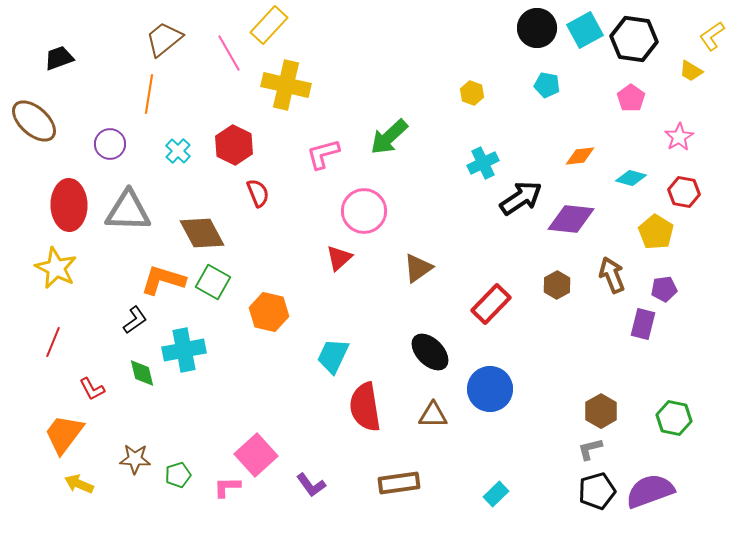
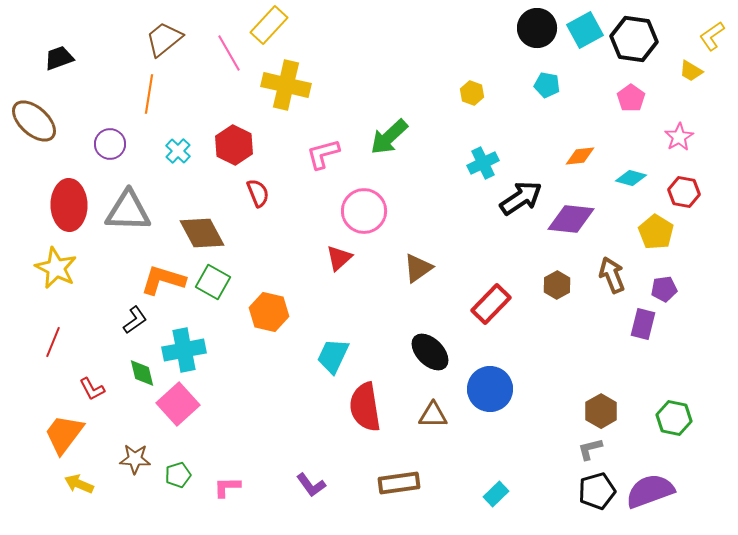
pink square at (256, 455): moved 78 px left, 51 px up
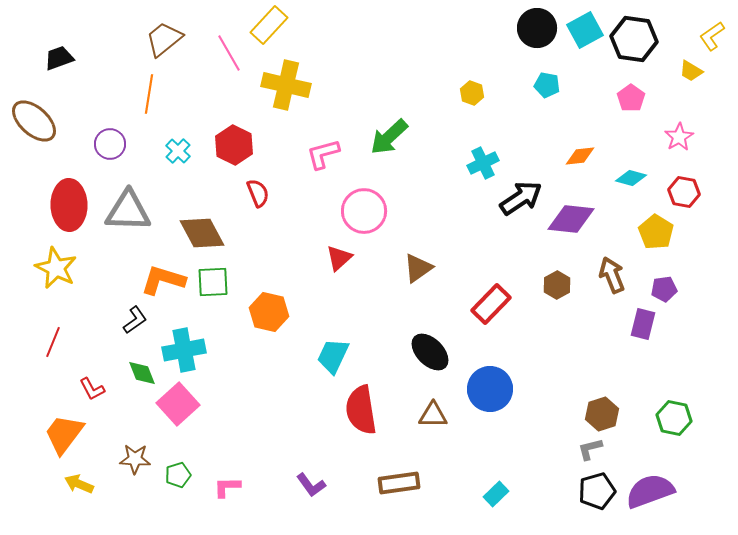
green square at (213, 282): rotated 32 degrees counterclockwise
green diamond at (142, 373): rotated 8 degrees counterclockwise
red semicircle at (365, 407): moved 4 px left, 3 px down
brown hexagon at (601, 411): moved 1 px right, 3 px down; rotated 12 degrees clockwise
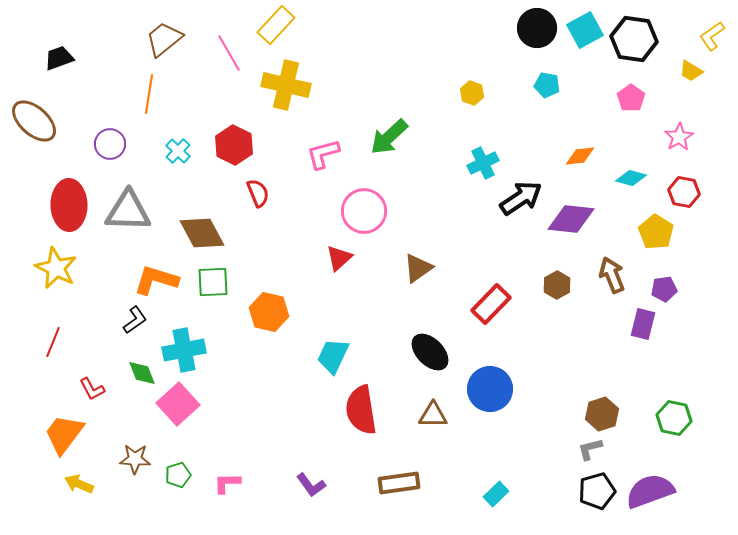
yellow rectangle at (269, 25): moved 7 px right
orange L-shape at (163, 280): moved 7 px left
pink L-shape at (227, 487): moved 4 px up
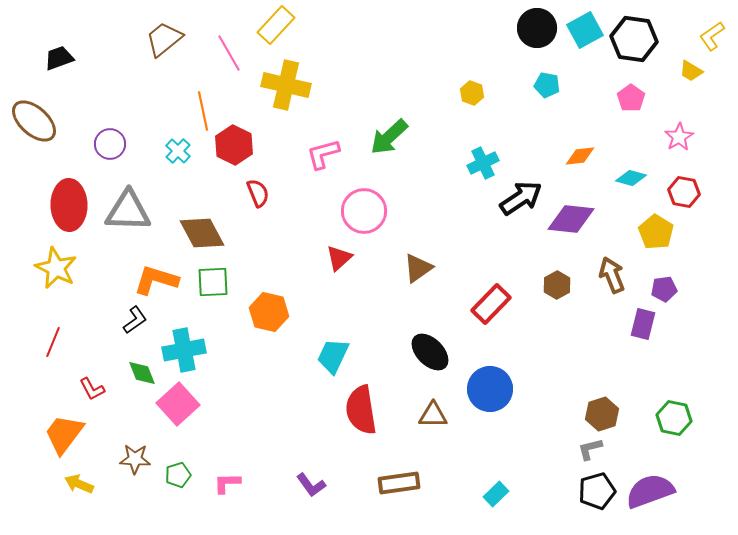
orange line at (149, 94): moved 54 px right, 17 px down; rotated 21 degrees counterclockwise
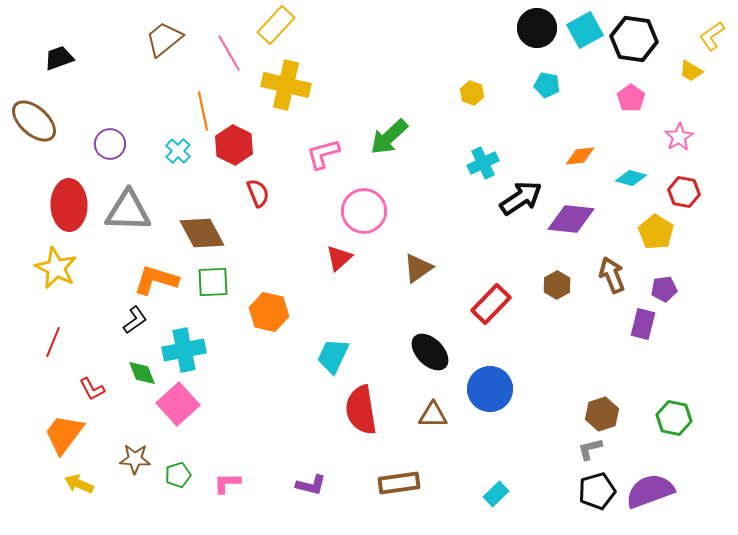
purple L-shape at (311, 485): rotated 40 degrees counterclockwise
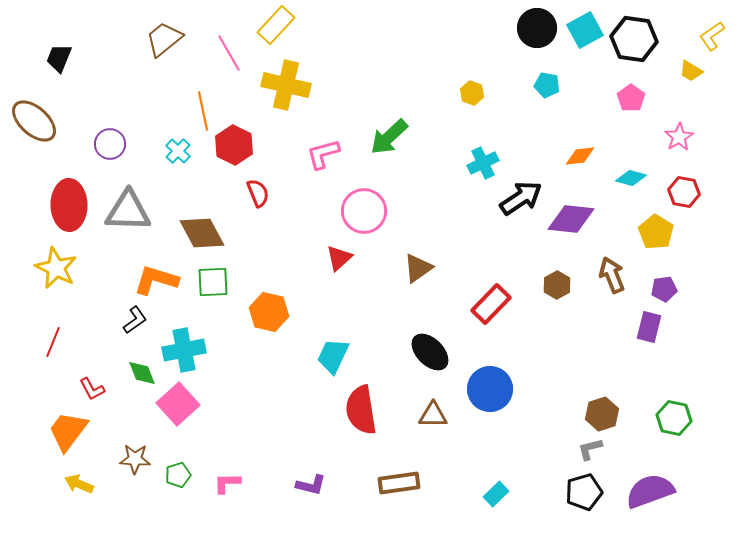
black trapezoid at (59, 58): rotated 48 degrees counterclockwise
purple rectangle at (643, 324): moved 6 px right, 3 px down
orange trapezoid at (64, 434): moved 4 px right, 3 px up
black pentagon at (597, 491): moved 13 px left, 1 px down
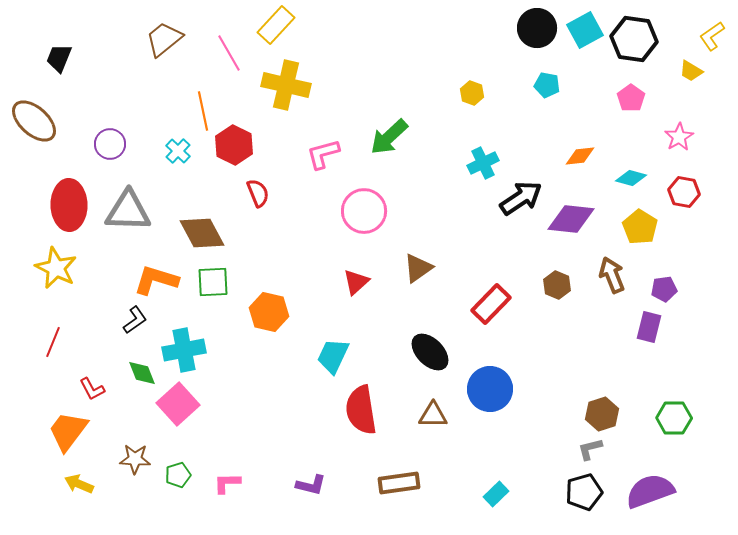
yellow pentagon at (656, 232): moved 16 px left, 5 px up
red triangle at (339, 258): moved 17 px right, 24 px down
brown hexagon at (557, 285): rotated 8 degrees counterclockwise
green hexagon at (674, 418): rotated 12 degrees counterclockwise
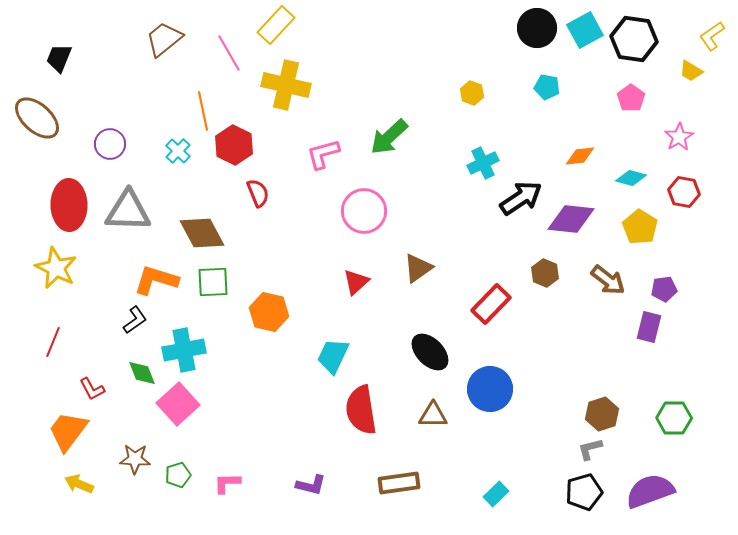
cyan pentagon at (547, 85): moved 2 px down
brown ellipse at (34, 121): moved 3 px right, 3 px up
brown arrow at (612, 275): moved 4 px left, 5 px down; rotated 150 degrees clockwise
brown hexagon at (557, 285): moved 12 px left, 12 px up
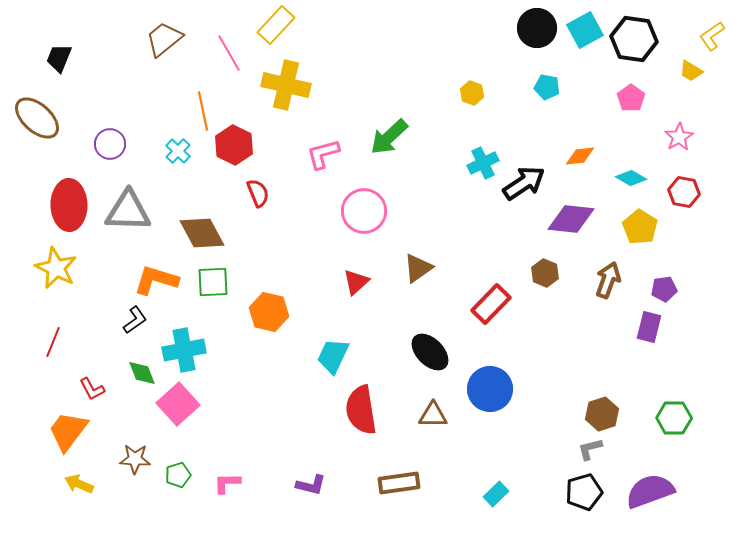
cyan diamond at (631, 178): rotated 16 degrees clockwise
black arrow at (521, 198): moved 3 px right, 15 px up
brown arrow at (608, 280): rotated 108 degrees counterclockwise
